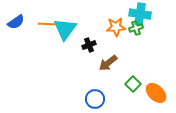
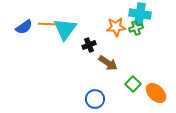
blue semicircle: moved 8 px right, 5 px down
brown arrow: rotated 108 degrees counterclockwise
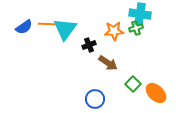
orange star: moved 2 px left, 4 px down
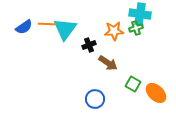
green square: rotated 14 degrees counterclockwise
